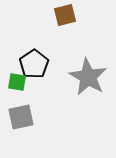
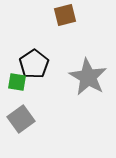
gray square: moved 2 px down; rotated 24 degrees counterclockwise
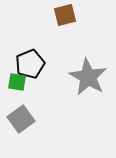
black pentagon: moved 4 px left; rotated 12 degrees clockwise
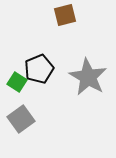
black pentagon: moved 9 px right, 5 px down
green square: rotated 24 degrees clockwise
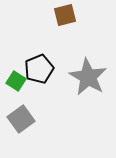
green square: moved 1 px left, 1 px up
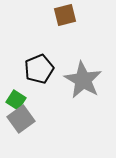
gray star: moved 5 px left, 3 px down
green square: moved 19 px down
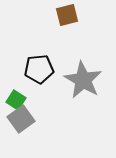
brown square: moved 2 px right
black pentagon: rotated 16 degrees clockwise
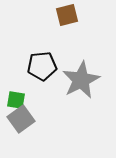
black pentagon: moved 3 px right, 3 px up
gray star: moved 2 px left; rotated 15 degrees clockwise
green square: rotated 24 degrees counterclockwise
